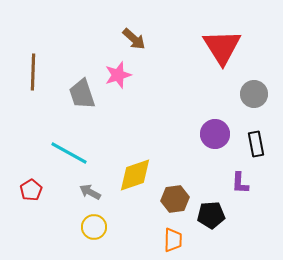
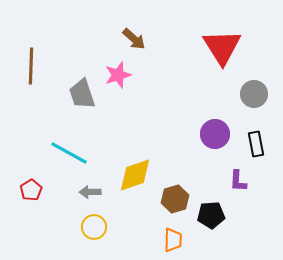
brown line: moved 2 px left, 6 px up
purple L-shape: moved 2 px left, 2 px up
gray arrow: rotated 30 degrees counterclockwise
brown hexagon: rotated 8 degrees counterclockwise
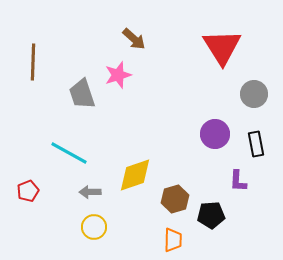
brown line: moved 2 px right, 4 px up
red pentagon: moved 3 px left, 1 px down; rotated 10 degrees clockwise
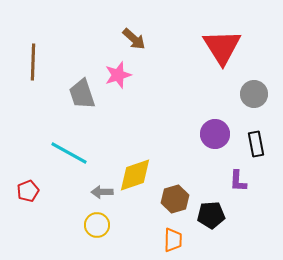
gray arrow: moved 12 px right
yellow circle: moved 3 px right, 2 px up
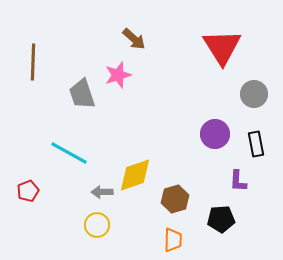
black pentagon: moved 10 px right, 4 px down
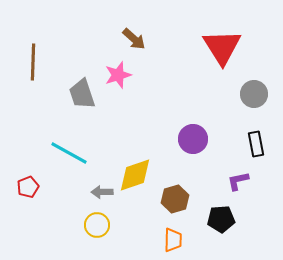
purple circle: moved 22 px left, 5 px down
purple L-shape: rotated 75 degrees clockwise
red pentagon: moved 4 px up
